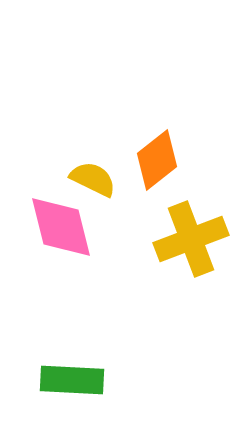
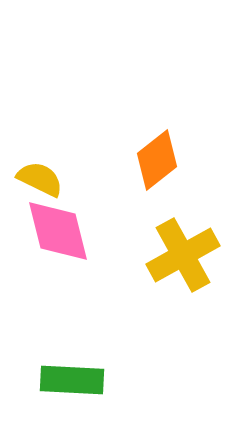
yellow semicircle: moved 53 px left
pink diamond: moved 3 px left, 4 px down
yellow cross: moved 8 px left, 16 px down; rotated 8 degrees counterclockwise
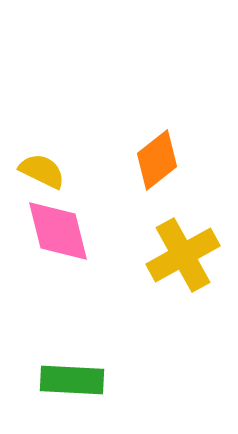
yellow semicircle: moved 2 px right, 8 px up
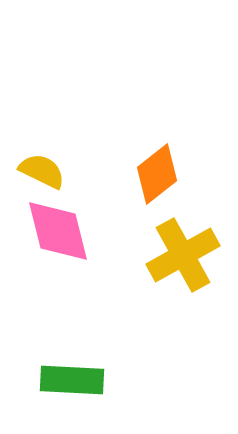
orange diamond: moved 14 px down
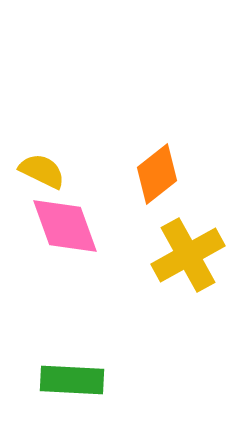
pink diamond: moved 7 px right, 5 px up; rotated 6 degrees counterclockwise
yellow cross: moved 5 px right
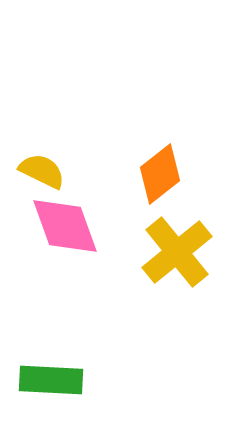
orange diamond: moved 3 px right
yellow cross: moved 11 px left, 3 px up; rotated 10 degrees counterclockwise
green rectangle: moved 21 px left
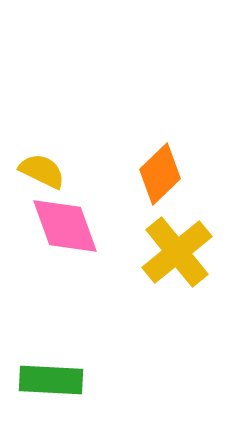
orange diamond: rotated 6 degrees counterclockwise
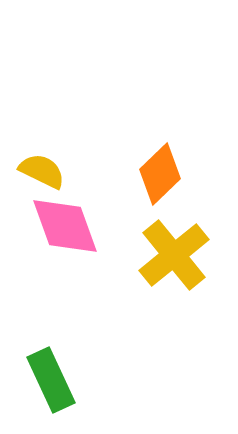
yellow cross: moved 3 px left, 3 px down
green rectangle: rotated 62 degrees clockwise
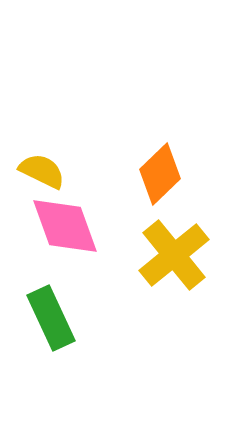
green rectangle: moved 62 px up
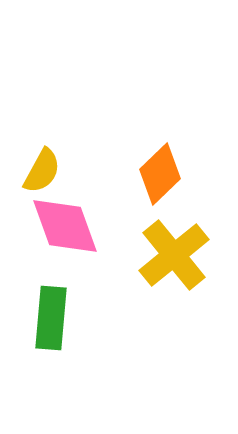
yellow semicircle: rotated 93 degrees clockwise
green rectangle: rotated 30 degrees clockwise
